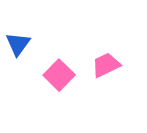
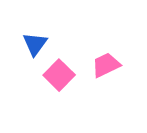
blue triangle: moved 17 px right
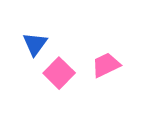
pink square: moved 2 px up
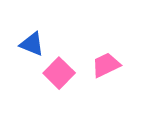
blue triangle: moved 3 px left; rotated 44 degrees counterclockwise
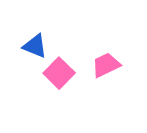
blue triangle: moved 3 px right, 2 px down
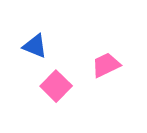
pink square: moved 3 px left, 13 px down
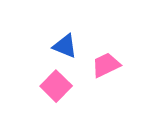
blue triangle: moved 30 px right
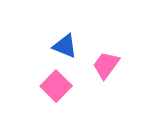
pink trapezoid: rotated 28 degrees counterclockwise
